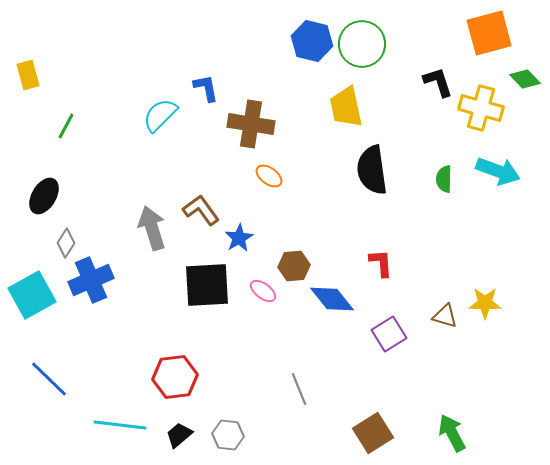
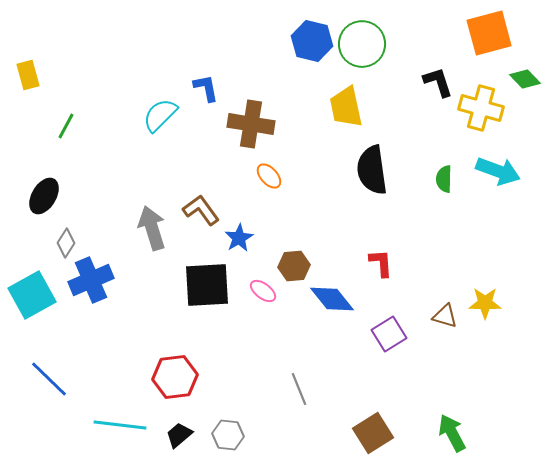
orange ellipse: rotated 12 degrees clockwise
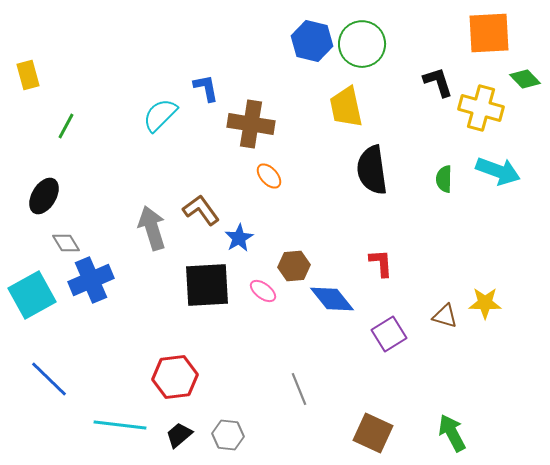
orange square: rotated 12 degrees clockwise
gray diamond: rotated 64 degrees counterclockwise
brown square: rotated 33 degrees counterclockwise
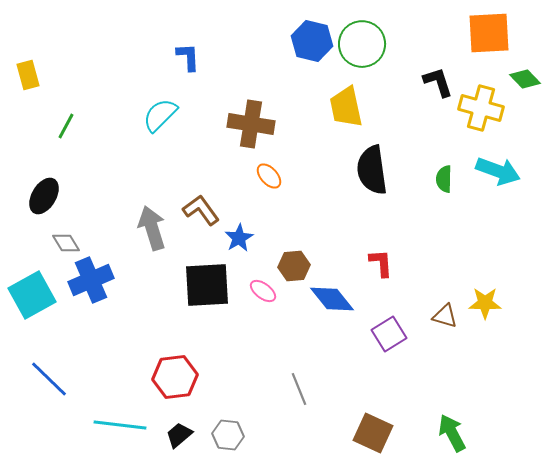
blue L-shape: moved 18 px left, 31 px up; rotated 8 degrees clockwise
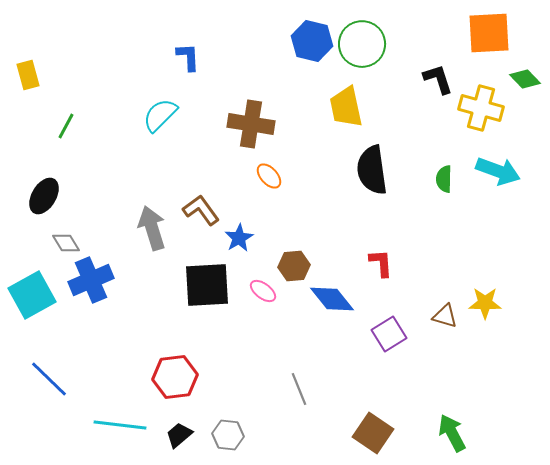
black L-shape: moved 3 px up
brown square: rotated 9 degrees clockwise
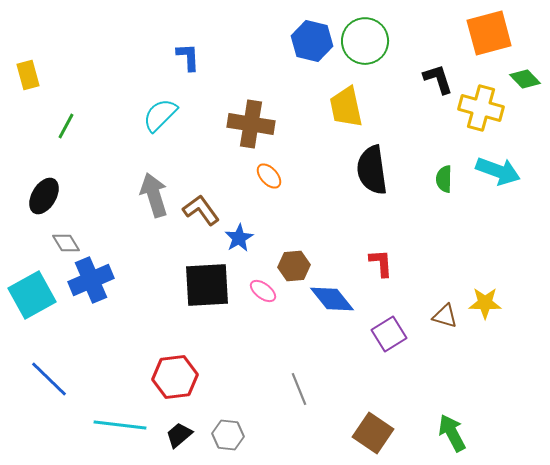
orange square: rotated 12 degrees counterclockwise
green circle: moved 3 px right, 3 px up
gray arrow: moved 2 px right, 33 px up
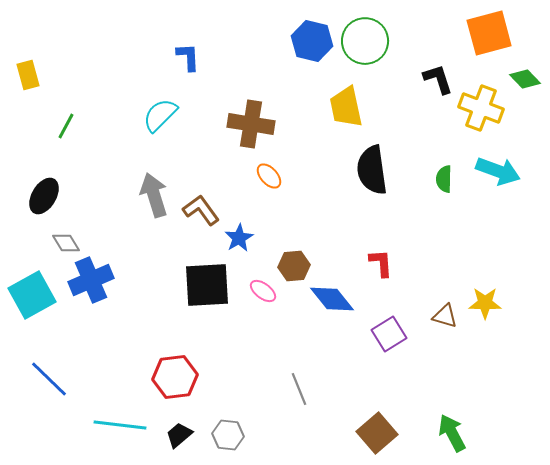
yellow cross: rotated 6 degrees clockwise
brown square: moved 4 px right; rotated 15 degrees clockwise
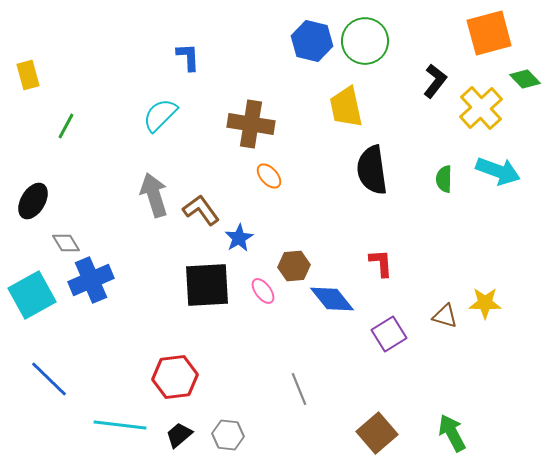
black L-shape: moved 3 px left, 2 px down; rotated 56 degrees clockwise
yellow cross: rotated 27 degrees clockwise
black ellipse: moved 11 px left, 5 px down
pink ellipse: rotated 16 degrees clockwise
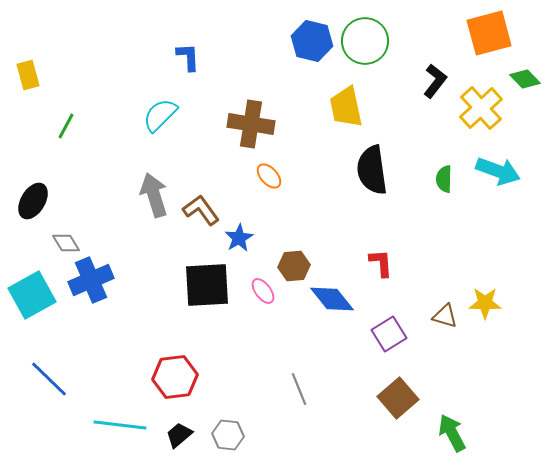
brown square: moved 21 px right, 35 px up
